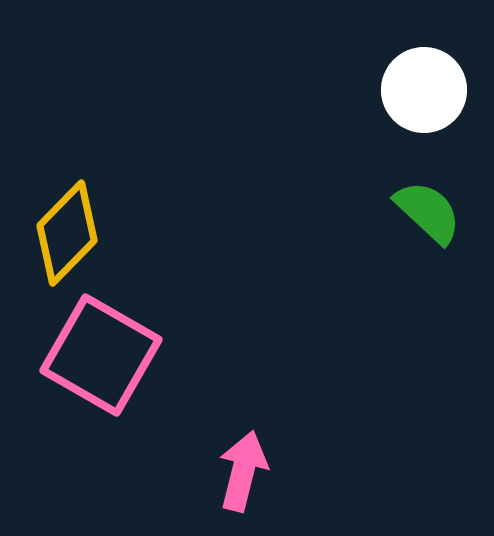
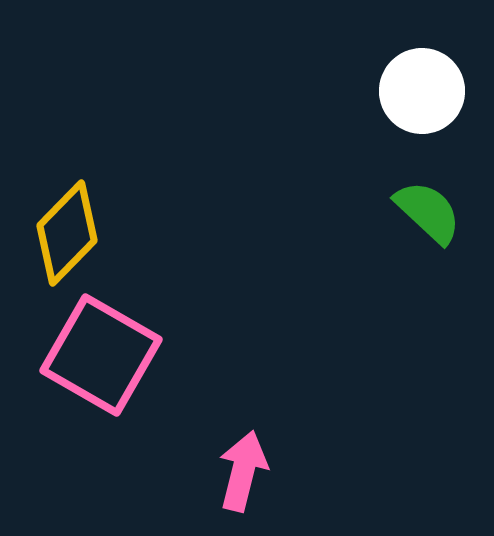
white circle: moved 2 px left, 1 px down
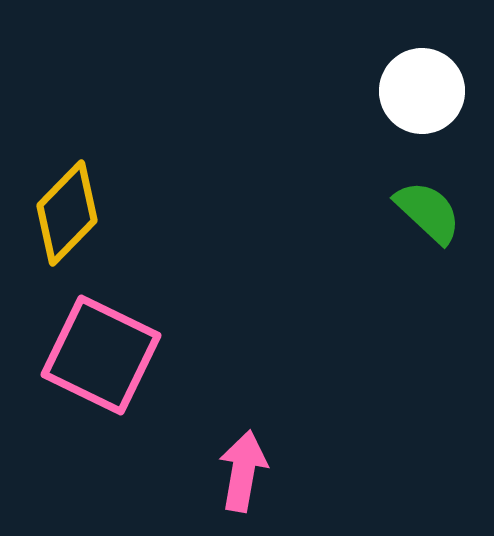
yellow diamond: moved 20 px up
pink square: rotated 4 degrees counterclockwise
pink arrow: rotated 4 degrees counterclockwise
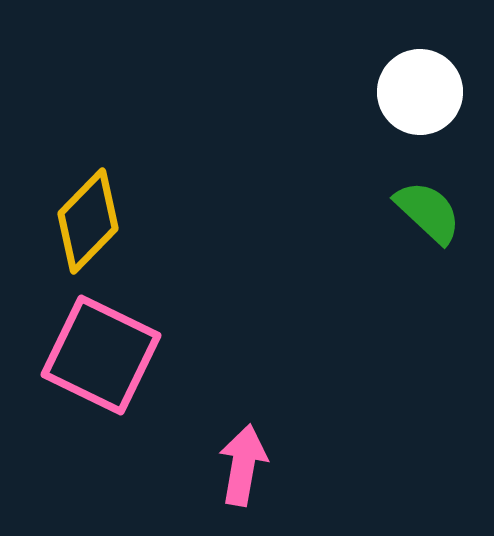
white circle: moved 2 px left, 1 px down
yellow diamond: moved 21 px right, 8 px down
pink arrow: moved 6 px up
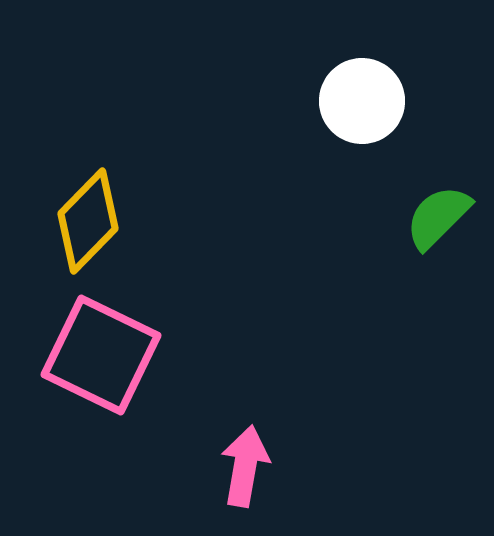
white circle: moved 58 px left, 9 px down
green semicircle: moved 10 px right, 5 px down; rotated 88 degrees counterclockwise
pink arrow: moved 2 px right, 1 px down
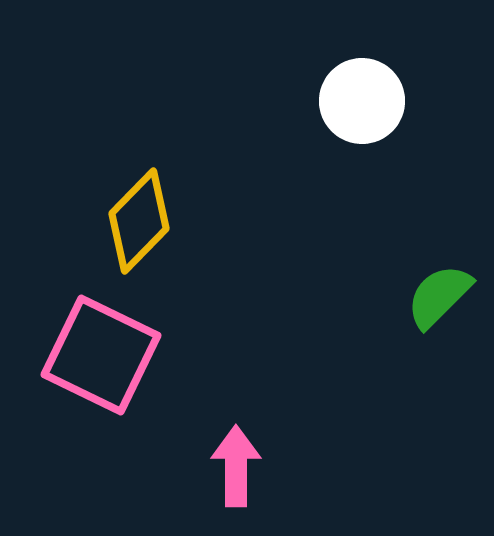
green semicircle: moved 1 px right, 79 px down
yellow diamond: moved 51 px right
pink arrow: moved 9 px left; rotated 10 degrees counterclockwise
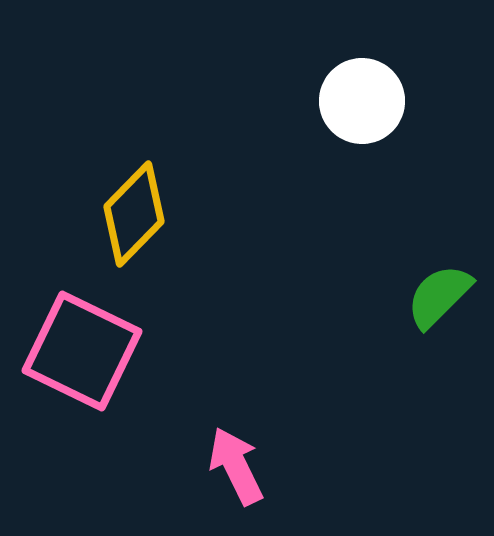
yellow diamond: moved 5 px left, 7 px up
pink square: moved 19 px left, 4 px up
pink arrow: rotated 26 degrees counterclockwise
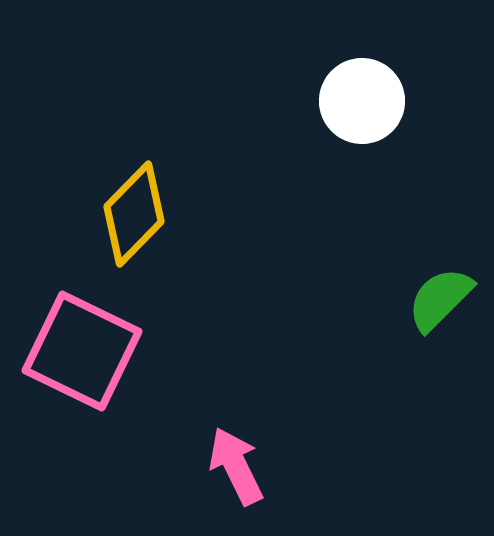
green semicircle: moved 1 px right, 3 px down
